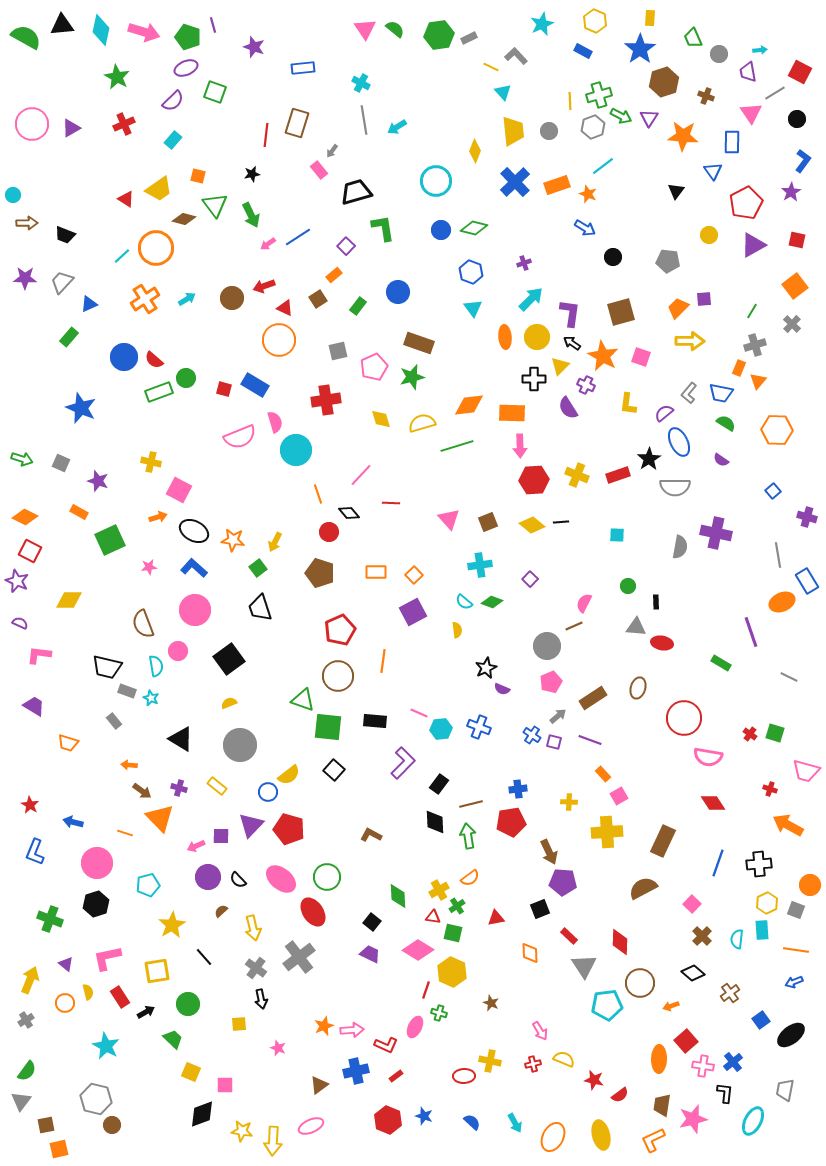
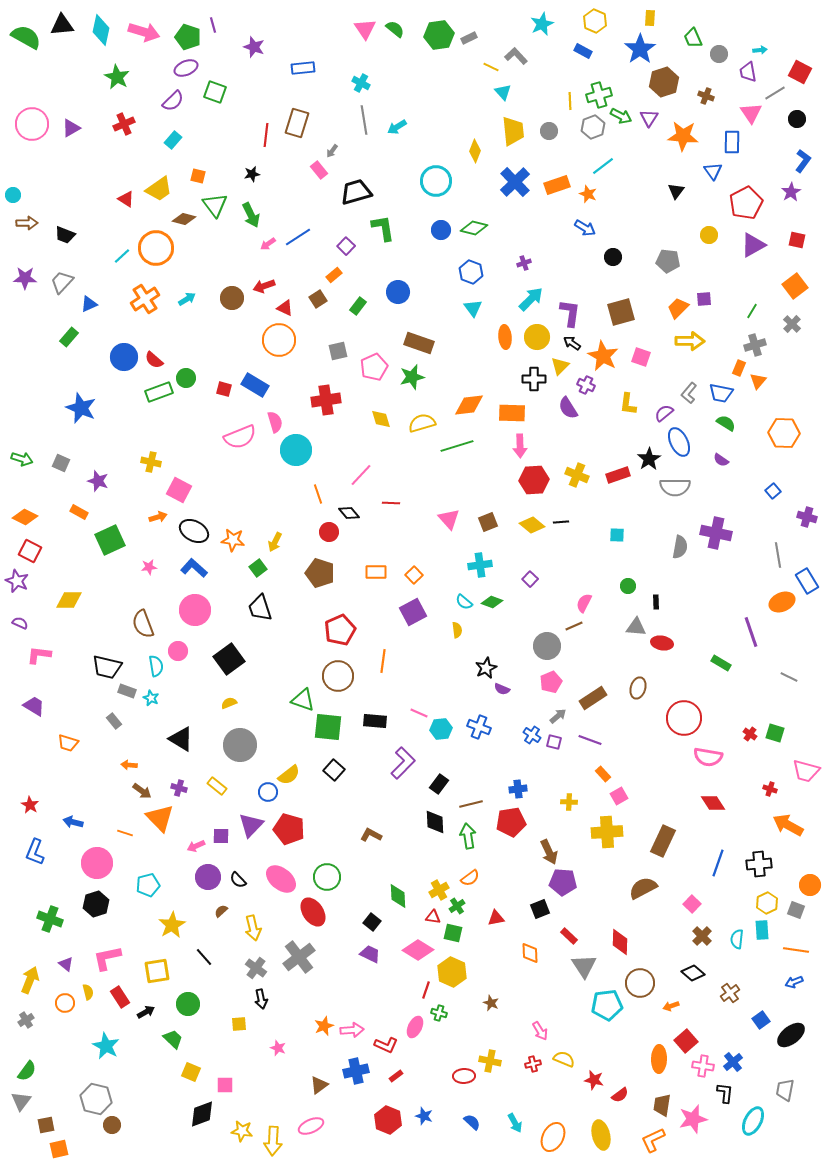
orange hexagon at (777, 430): moved 7 px right, 3 px down
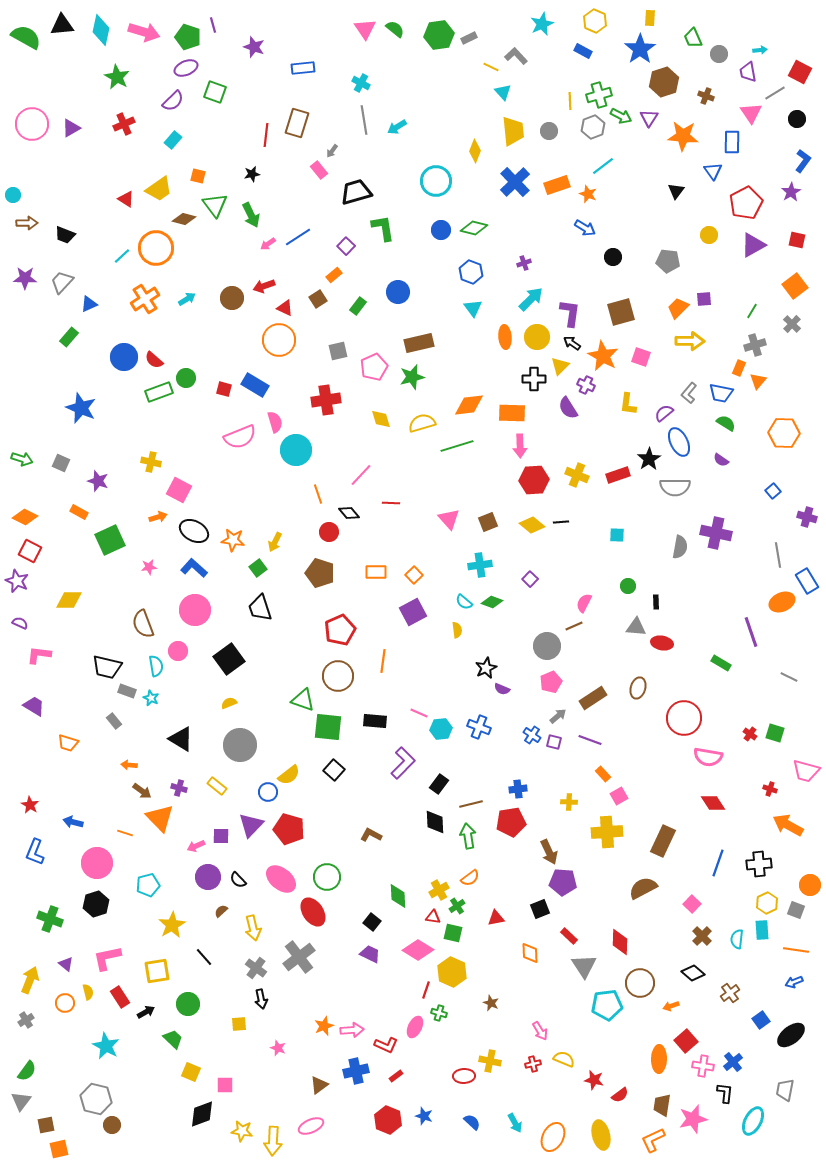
brown rectangle at (419, 343): rotated 32 degrees counterclockwise
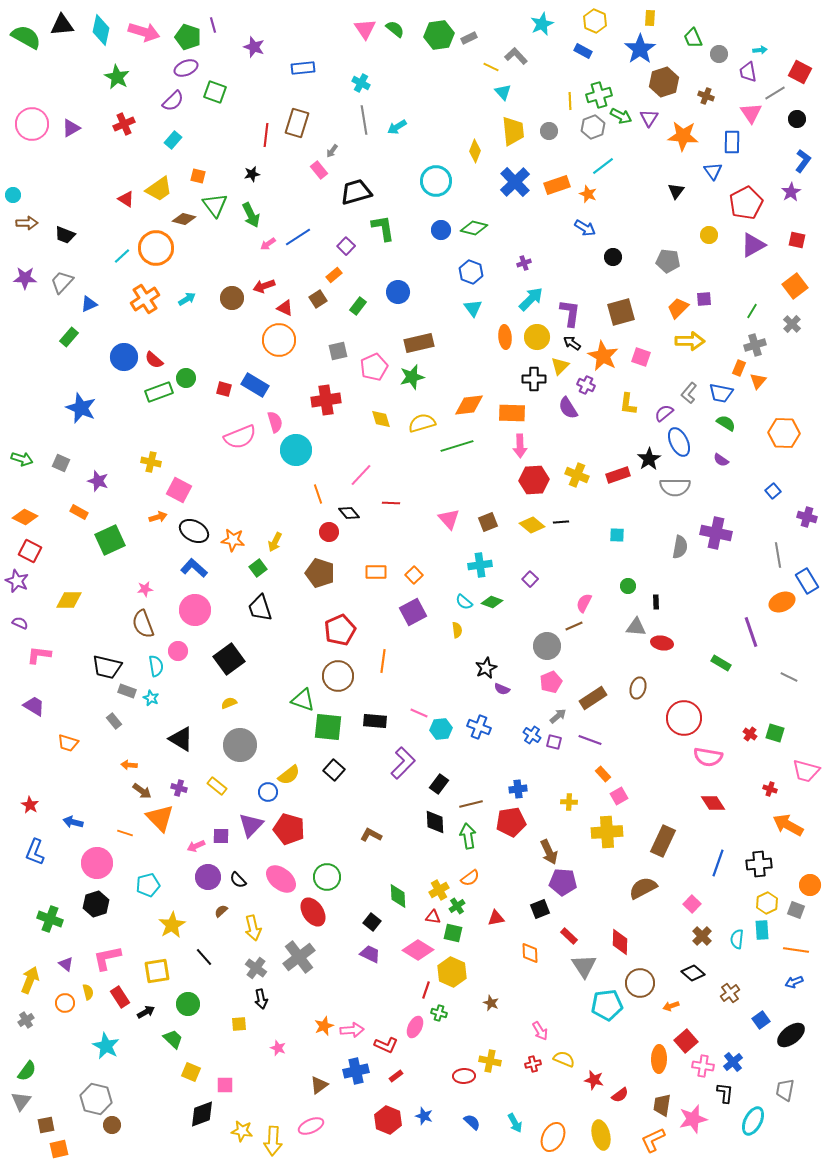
pink star at (149, 567): moved 4 px left, 22 px down
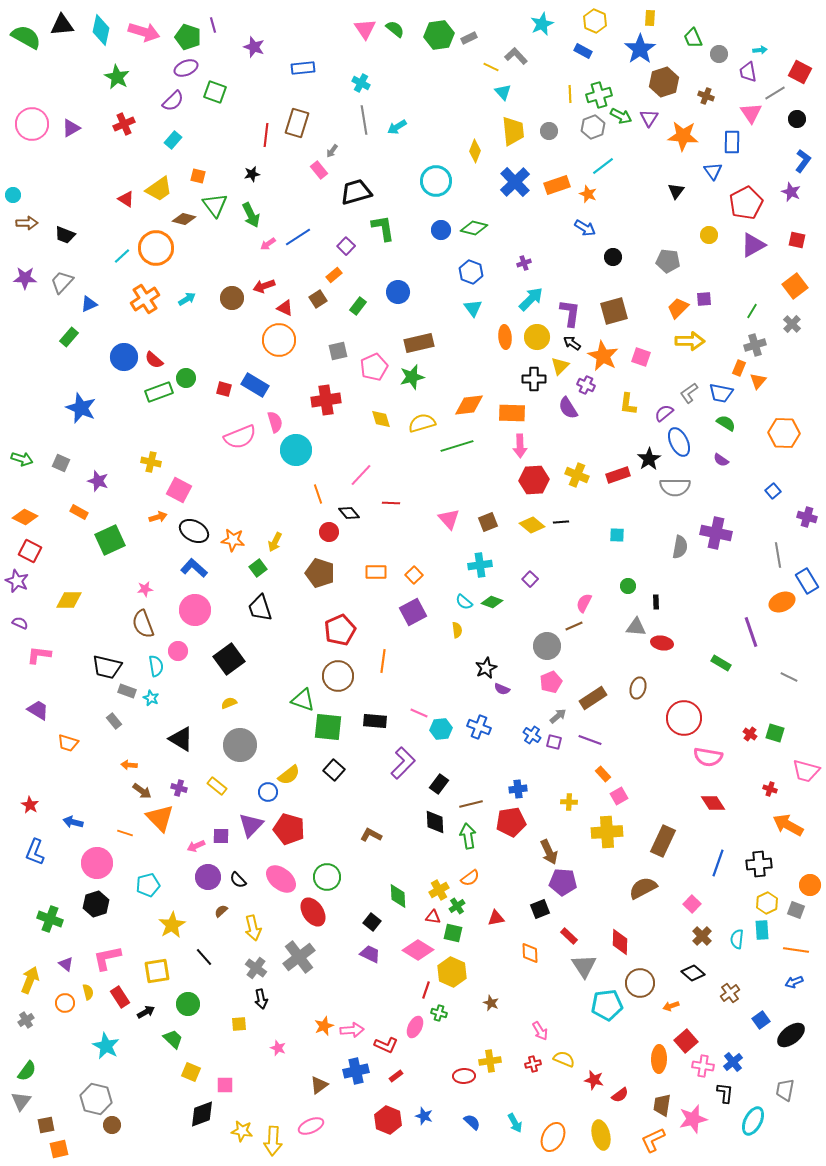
yellow line at (570, 101): moved 7 px up
purple star at (791, 192): rotated 18 degrees counterclockwise
brown square at (621, 312): moved 7 px left, 1 px up
gray L-shape at (689, 393): rotated 15 degrees clockwise
purple trapezoid at (34, 706): moved 4 px right, 4 px down
yellow cross at (490, 1061): rotated 20 degrees counterclockwise
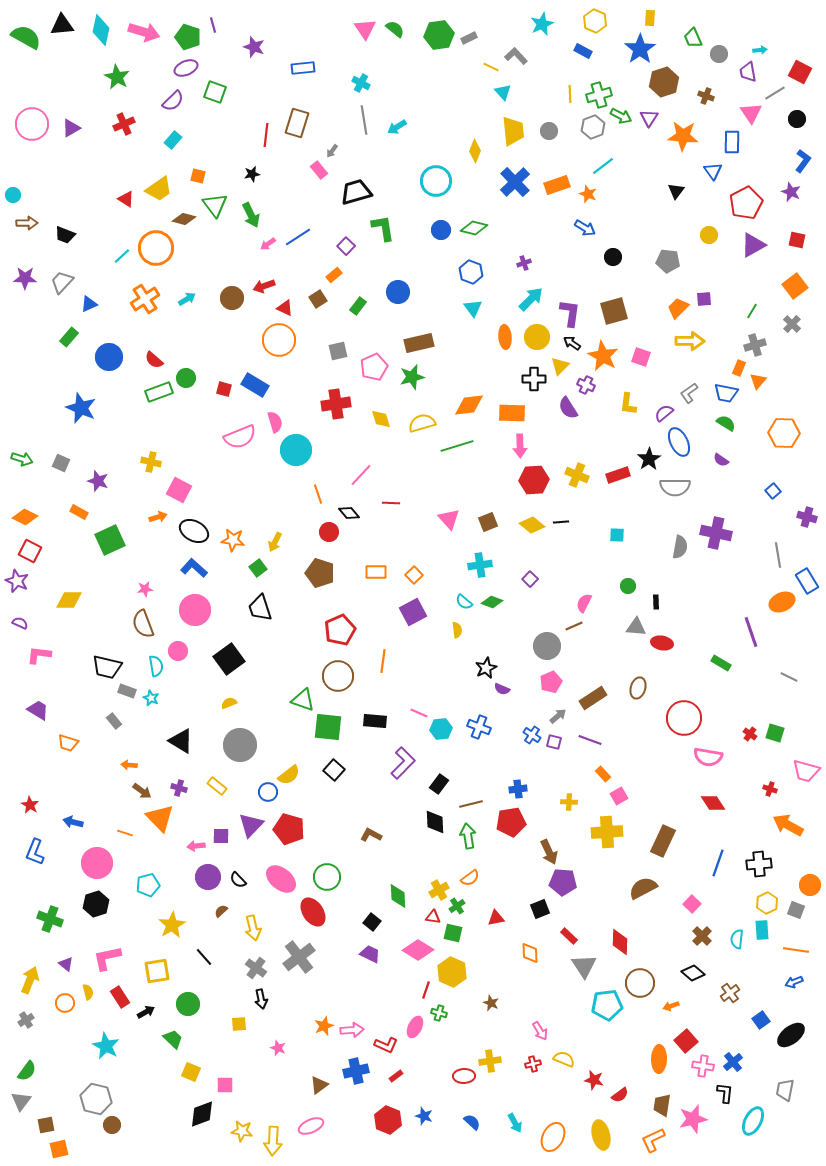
blue circle at (124, 357): moved 15 px left
blue trapezoid at (721, 393): moved 5 px right
red cross at (326, 400): moved 10 px right, 4 px down
black triangle at (181, 739): moved 2 px down
pink arrow at (196, 846): rotated 18 degrees clockwise
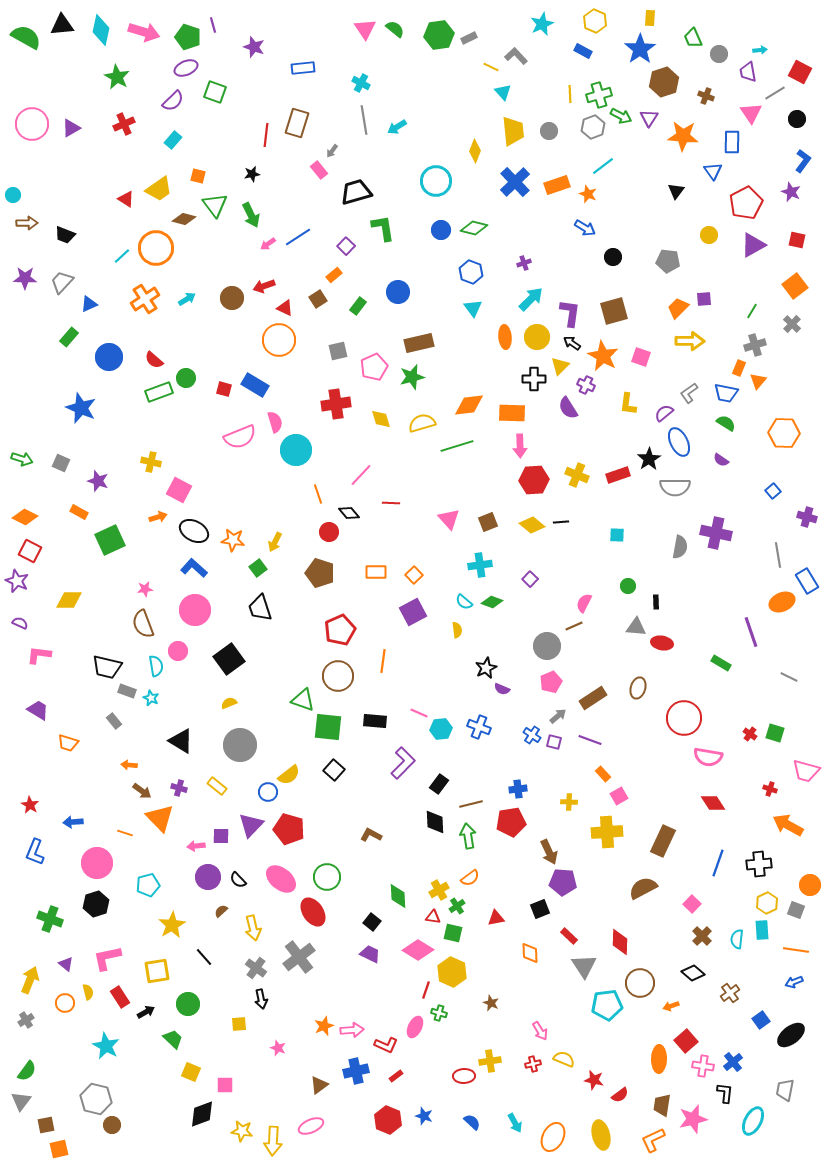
blue arrow at (73, 822): rotated 18 degrees counterclockwise
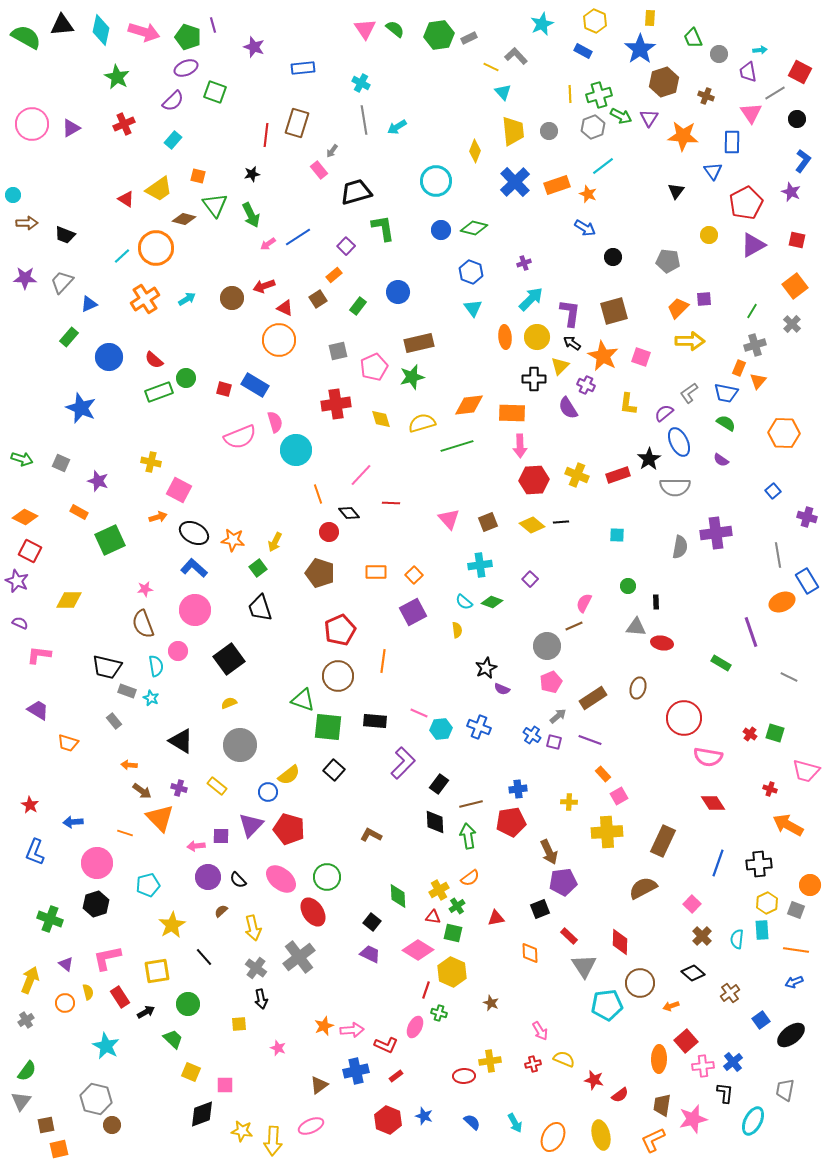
black ellipse at (194, 531): moved 2 px down
purple cross at (716, 533): rotated 20 degrees counterclockwise
purple pentagon at (563, 882): rotated 12 degrees counterclockwise
pink cross at (703, 1066): rotated 15 degrees counterclockwise
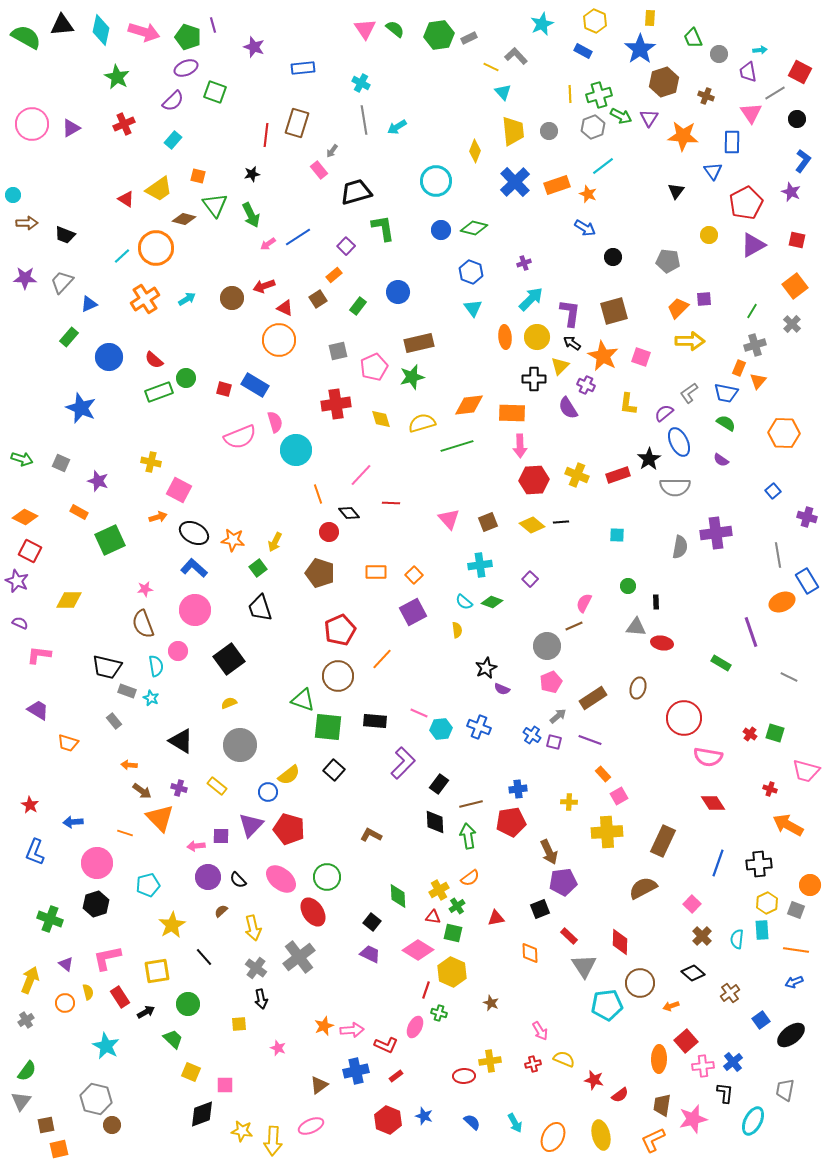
orange line at (383, 661): moved 1 px left, 2 px up; rotated 35 degrees clockwise
